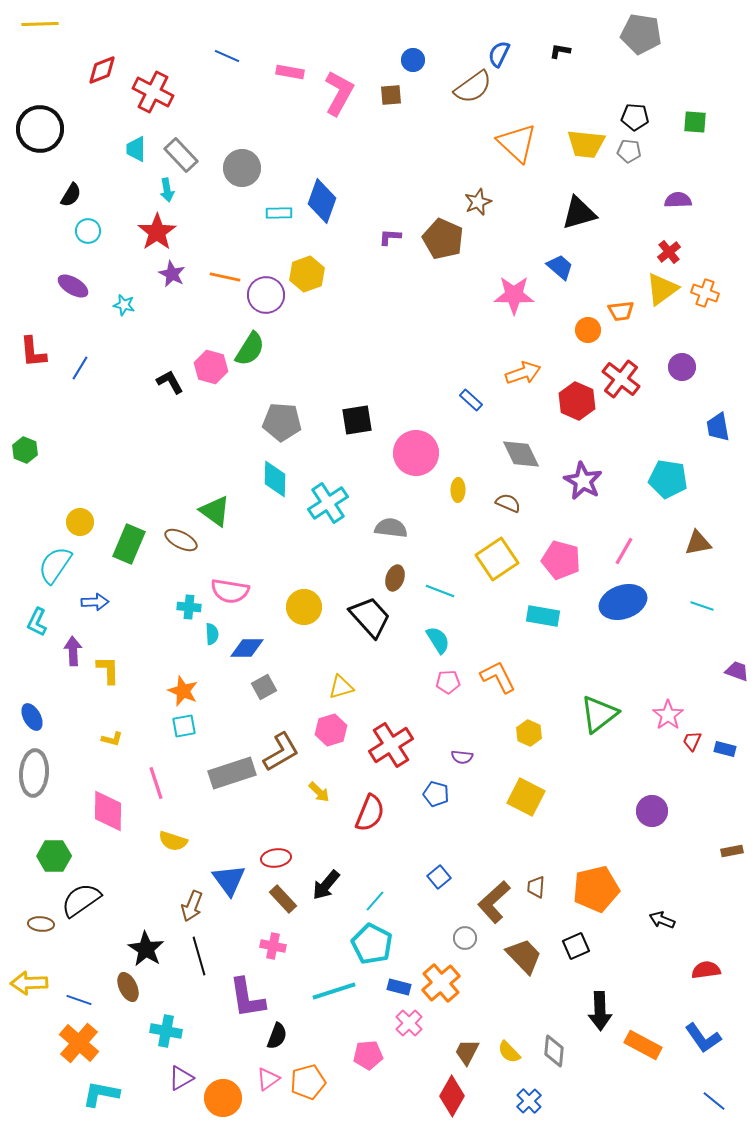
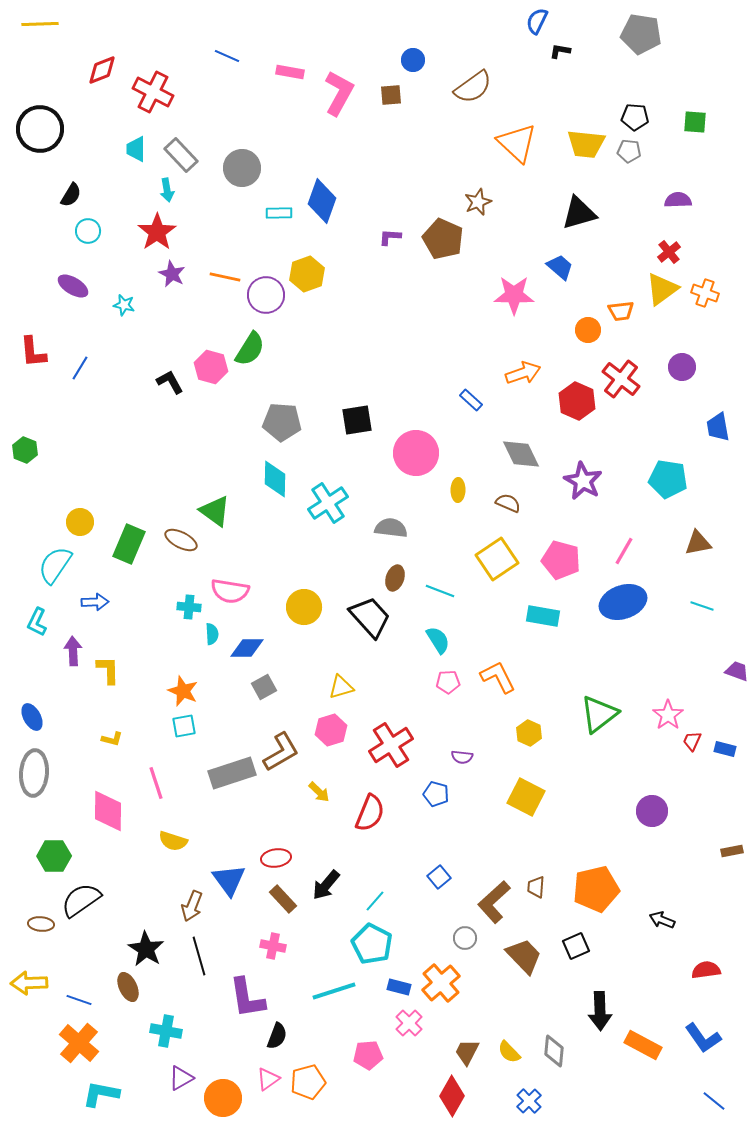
blue semicircle at (499, 54): moved 38 px right, 33 px up
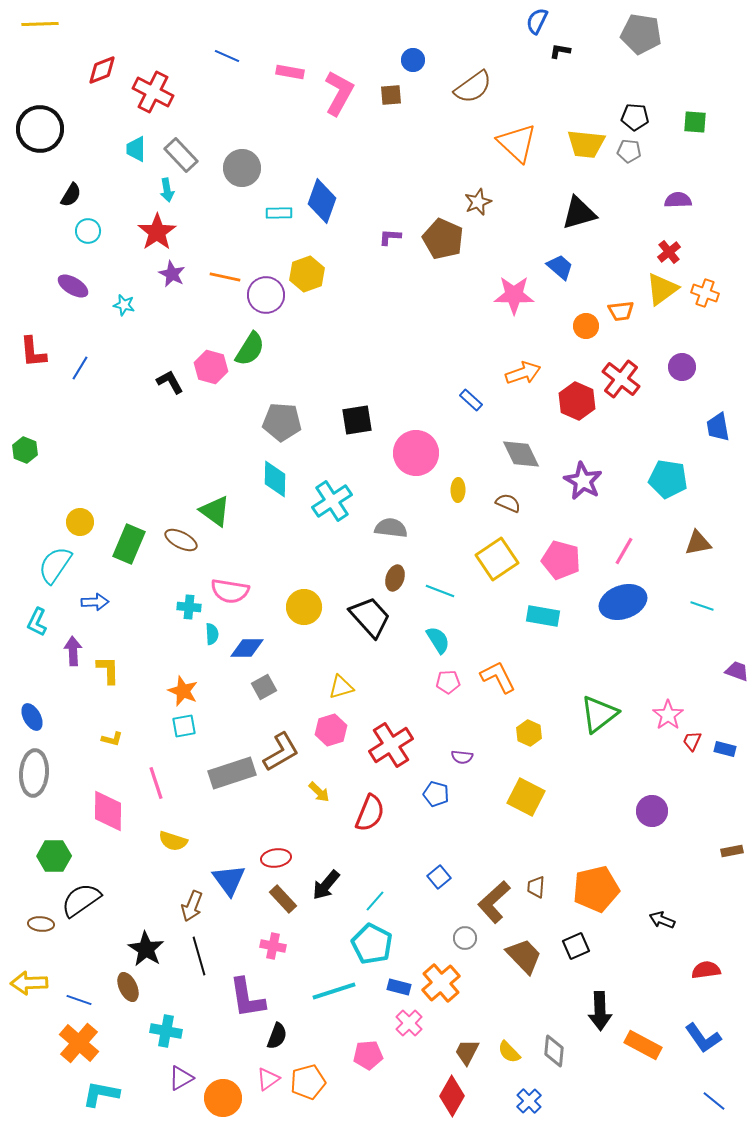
orange circle at (588, 330): moved 2 px left, 4 px up
cyan cross at (328, 503): moved 4 px right, 2 px up
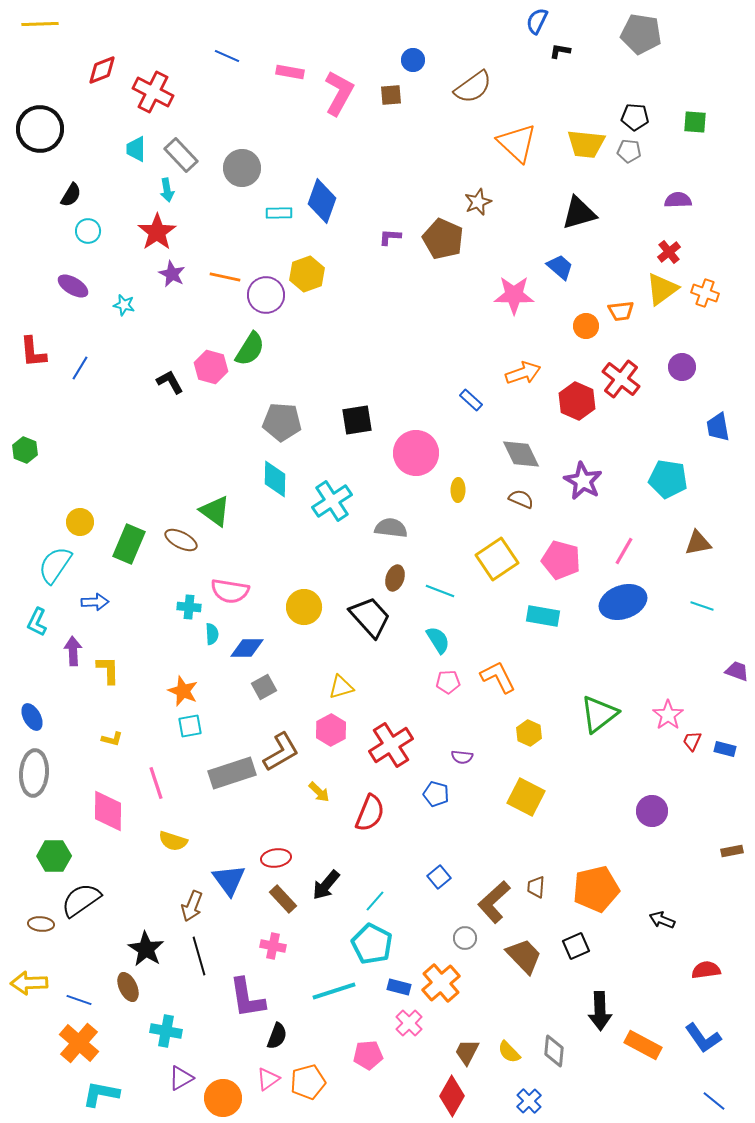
brown semicircle at (508, 503): moved 13 px right, 4 px up
cyan square at (184, 726): moved 6 px right
pink hexagon at (331, 730): rotated 12 degrees counterclockwise
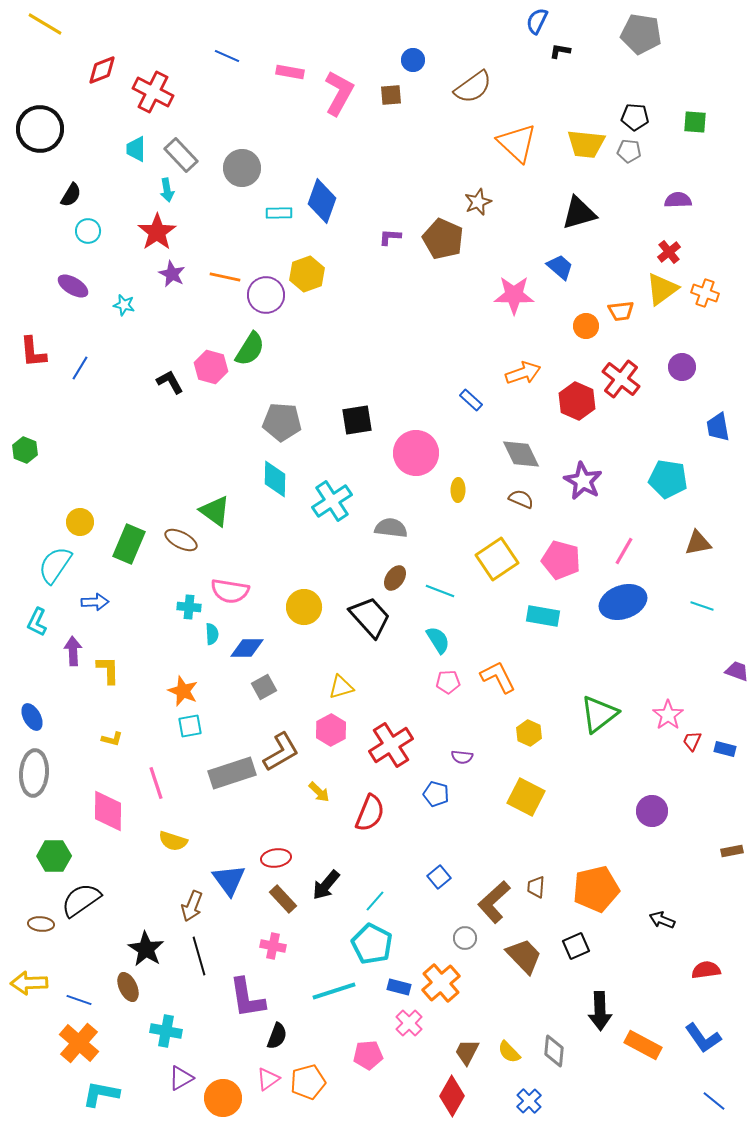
yellow line at (40, 24): moved 5 px right; rotated 33 degrees clockwise
brown ellipse at (395, 578): rotated 15 degrees clockwise
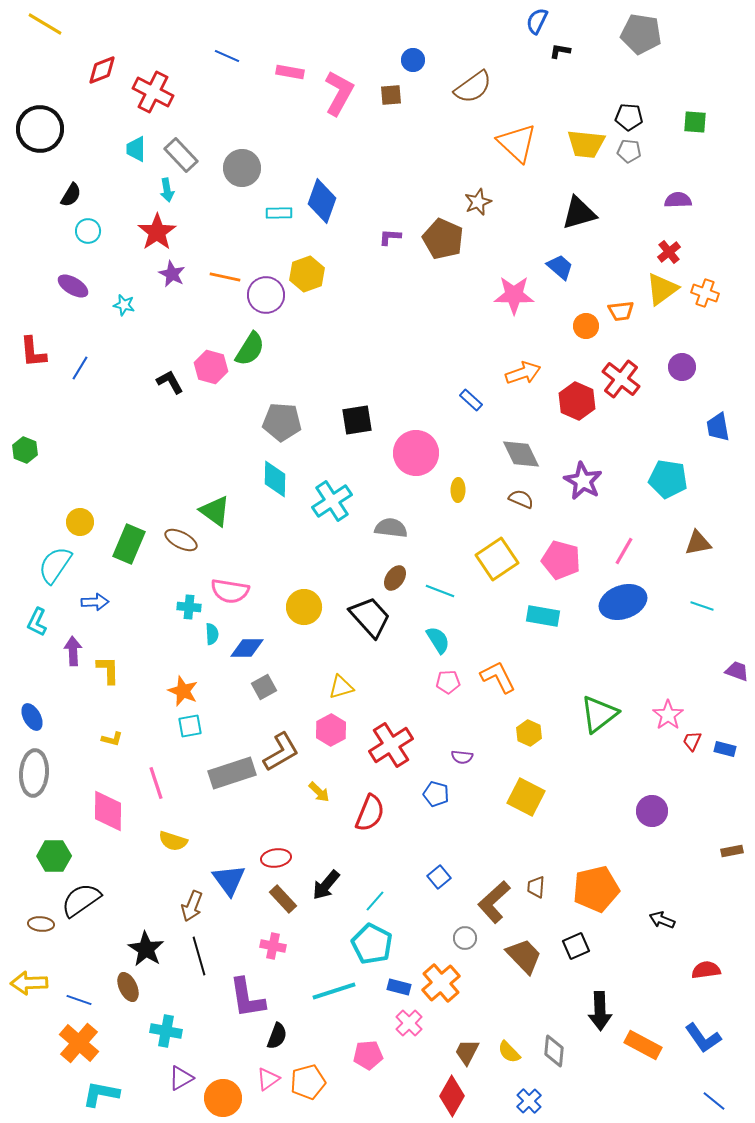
black pentagon at (635, 117): moved 6 px left
